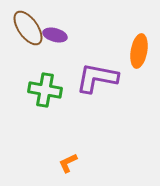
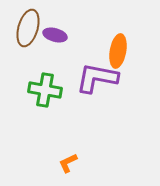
brown ellipse: rotated 51 degrees clockwise
orange ellipse: moved 21 px left
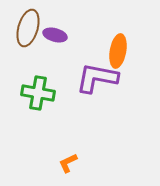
green cross: moved 7 px left, 3 px down
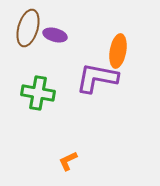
orange L-shape: moved 2 px up
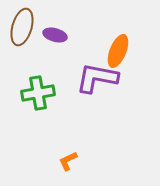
brown ellipse: moved 6 px left, 1 px up
orange ellipse: rotated 12 degrees clockwise
green cross: rotated 20 degrees counterclockwise
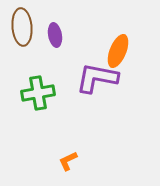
brown ellipse: rotated 21 degrees counterclockwise
purple ellipse: rotated 65 degrees clockwise
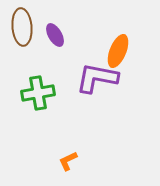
purple ellipse: rotated 20 degrees counterclockwise
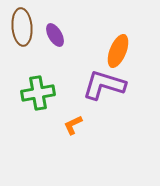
purple L-shape: moved 7 px right, 7 px down; rotated 6 degrees clockwise
orange L-shape: moved 5 px right, 36 px up
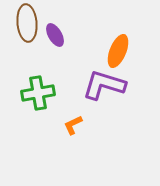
brown ellipse: moved 5 px right, 4 px up
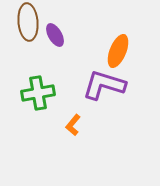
brown ellipse: moved 1 px right, 1 px up
orange L-shape: rotated 25 degrees counterclockwise
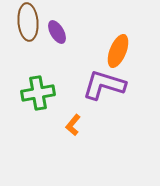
purple ellipse: moved 2 px right, 3 px up
